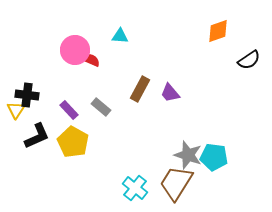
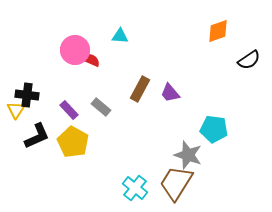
cyan pentagon: moved 28 px up
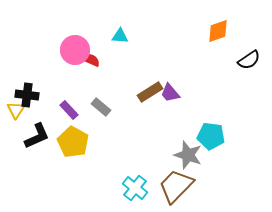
brown rectangle: moved 10 px right, 3 px down; rotated 30 degrees clockwise
cyan pentagon: moved 3 px left, 7 px down
brown trapezoid: moved 3 px down; rotated 12 degrees clockwise
